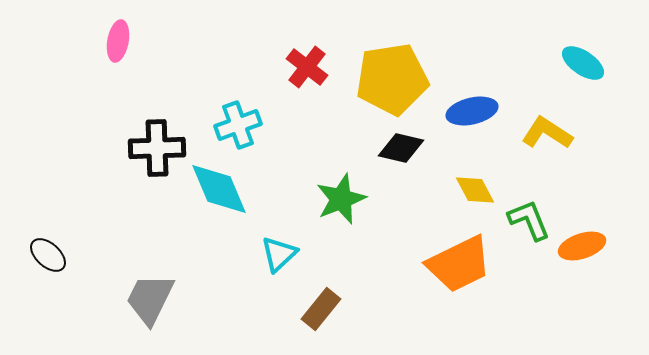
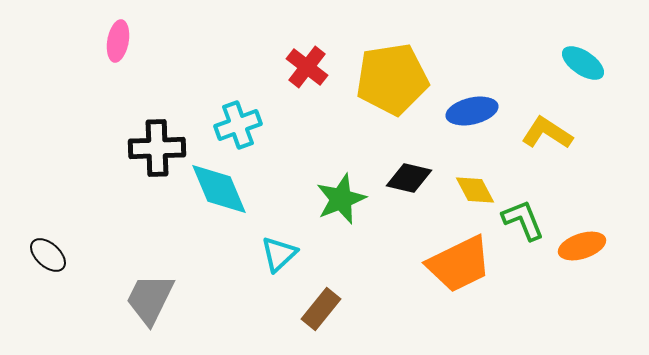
black diamond: moved 8 px right, 30 px down
green L-shape: moved 6 px left
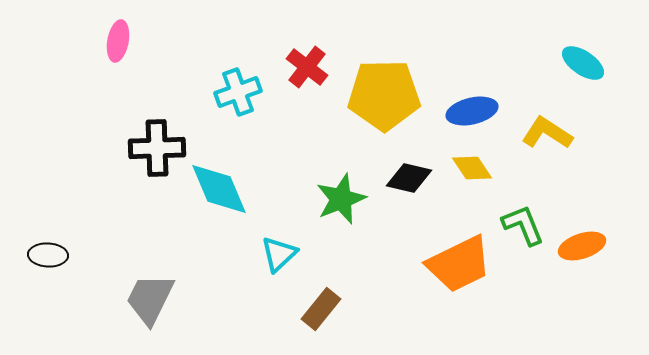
yellow pentagon: moved 8 px left, 16 px down; rotated 8 degrees clockwise
cyan cross: moved 33 px up
yellow diamond: moved 3 px left, 22 px up; rotated 6 degrees counterclockwise
green L-shape: moved 5 px down
black ellipse: rotated 39 degrees counterclockwise
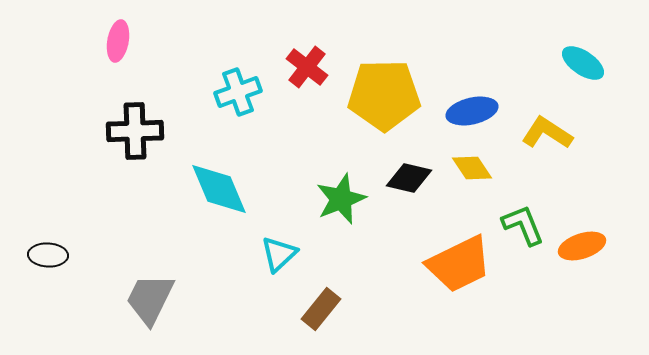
black cross: moved 22 px left, 17 px up
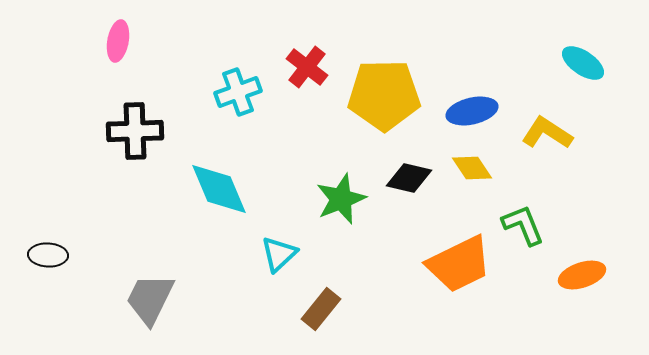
orange ellipse: moved 29 px down
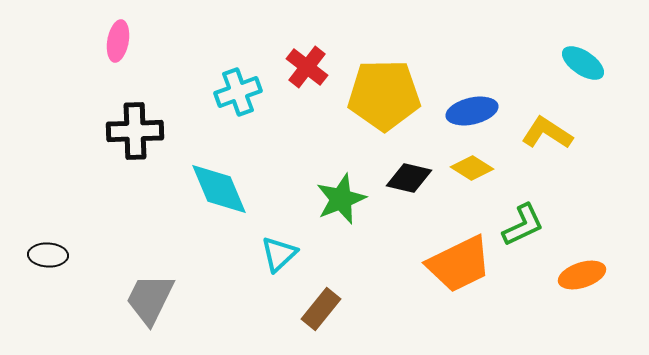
yellow diamond: rotated 24 degrees counterclockwise
green L-shape: rotated 87 degrees clockwise
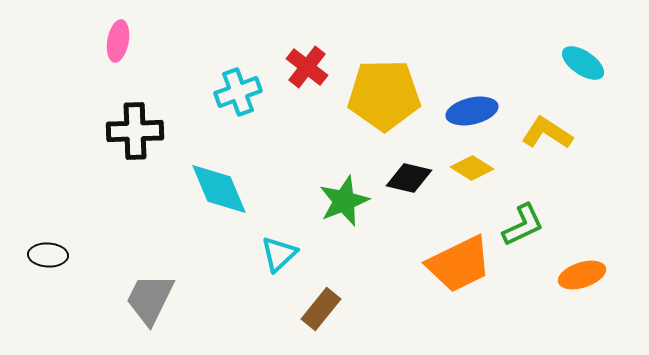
green star: moved 3 px right, 2 px down
